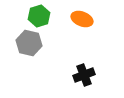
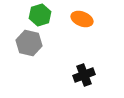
green hexagon: moved 1 px right, 1 px up
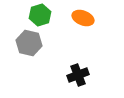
orange ellipse: moved 1 px right, 1 px up
black cross: moved 6 px left
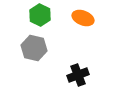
green hexagon: rotated 15 degrees counterclockwise
gray hexagon: moved 5 px right, 5 px down
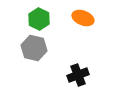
green hexagon: moved 1 px left, 4 px down
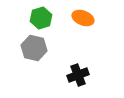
green hexagon: moved 2 px right, 1 px up; rotated 15 degrees clockwise
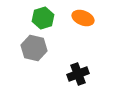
green hexagon: moved 2 px right
black cross: moved 1 px up
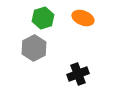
gray hexagon: rotated 20 degrees clockwise
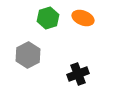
green hexagon: moved 5 px right
gray hexagon: moved 6 px left, 7 px down
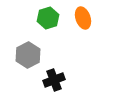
orange ellipse: rotated 50 degrees clockwise
black cross: moved 24 px left, 6 px down
